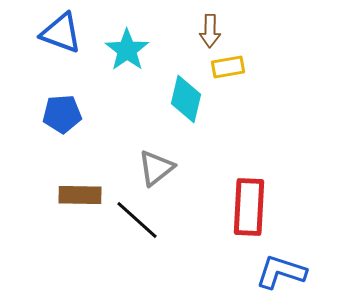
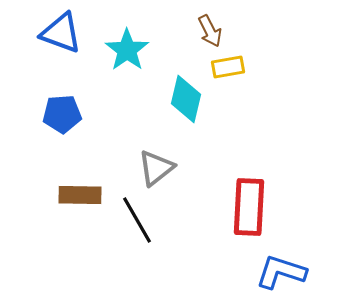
brown arrow: rotated 28 degrees counterclockwise
black line: rotated 18 degrees clockwise
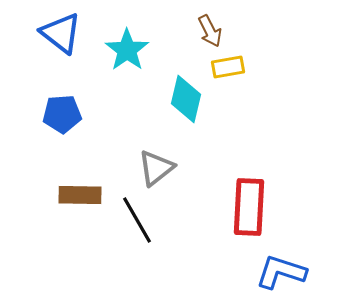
blue triangle: rotated 18 degrees clockwise
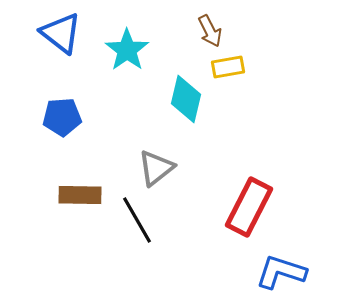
blue pentagon: moved 3 px down
red rectangle: rotated 24 degrees clockwise
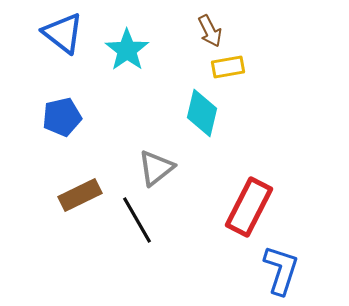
blue triangle: moved 2 px right
cyan diamond: moved 16 px right, 14 px down
blue pentagon: rotated 9 degrees counterclockwise
brown rectangle: rotated 27 degrees counterclockwise
blue L-shape: moved 2 px up; rotated 90 degrees clockwise
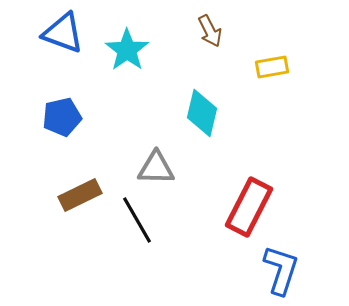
blue triangle: rotated 18 degrees counterclockwise
yellow rectangle: moved 44 px right
gray triangle: rotated 39 degrees clockwise
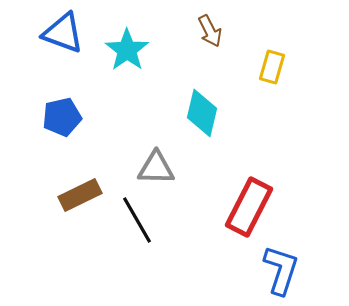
yellow rectangle: rotated 64 degrees counterclockwise
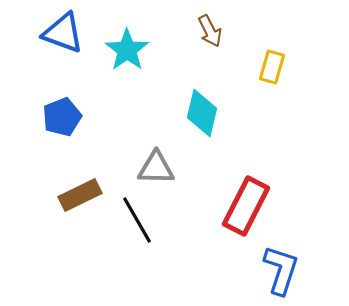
blue pentagon: rotated 9 degrees counterclockwise
red rectangle: moved 3 px left, 1 px up
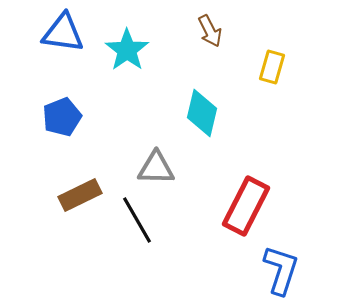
blue triangle: rotated 12 degrees counterclockwise
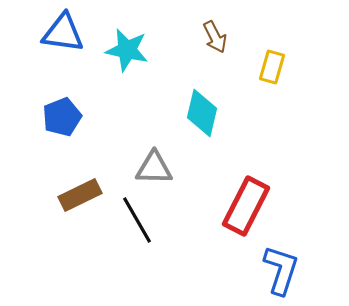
brown arrow: moved 5 px right, 6 px down
cyan star: rotated 24 degrees counterclockwise
gray triangle: moved 2 px left
